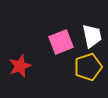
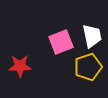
red star: rotated 20 degrees clockwise
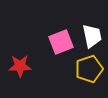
yellow pentagon: moved 1 px right, 2 px down
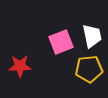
yellow pentagon: rotated 12 degrees clockwise
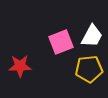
white trapezoid: rotated 40 degrees clockwise
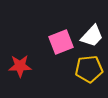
white trapezoid: rotated 15 degrees clockwise
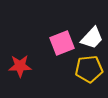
white trapezoid: moved 2 px down
pink square: moved 1 px right, 1 px down
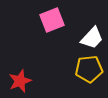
pink square: moved 10 px left, 23 px up
red star: moved 15 px down; rotated 20 degrees counterclockwise
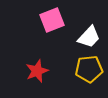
white trapezoid: moved 3 px left, 1 px up
red star: moved 17 px right, 10 px up
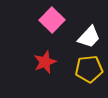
pink square: rotated 25 degrees counterclockwise
red star: moved 8 px right, 9 px up
